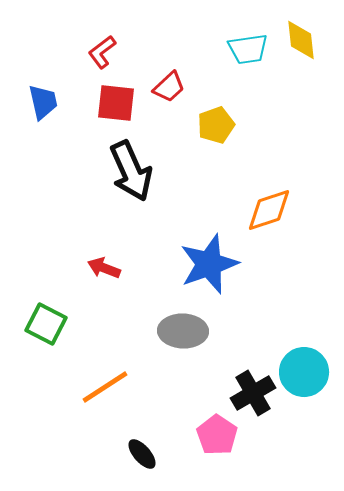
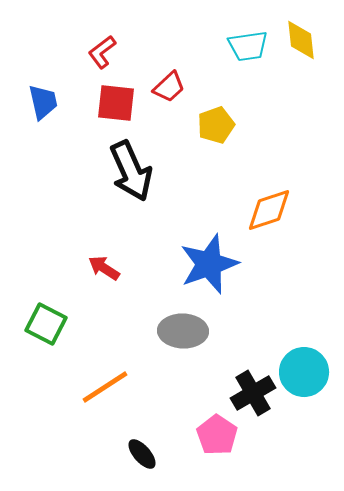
cyan trapezoid: moved 3 px up
red arrow: rotated 12 degrees clockwise
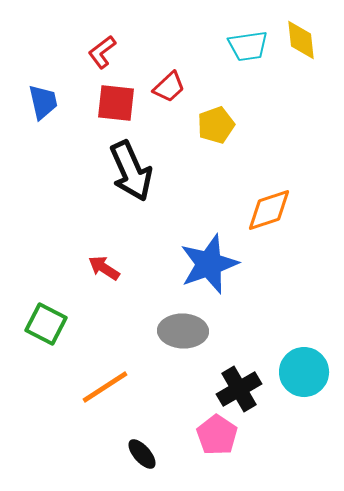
black cross: moved 14 px left, 4 px up
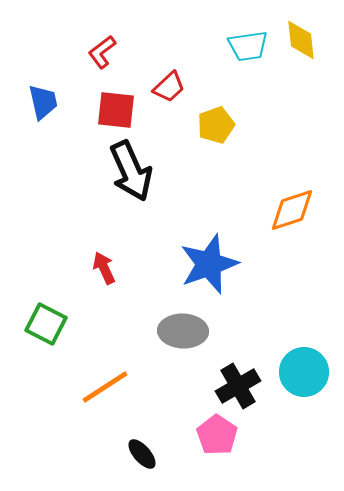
red square: moved 7 px down
orange diamond: moved 23 px right
red arrow: rotated 32 degrees clockwise
black cross: moved 1 px left, 3 px up
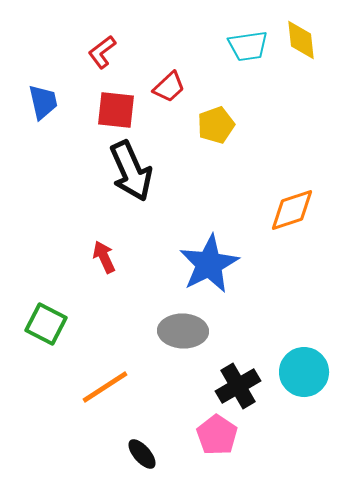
blue star: rotated 8 degrees counterclockwise
red arrow: moved 11 px up
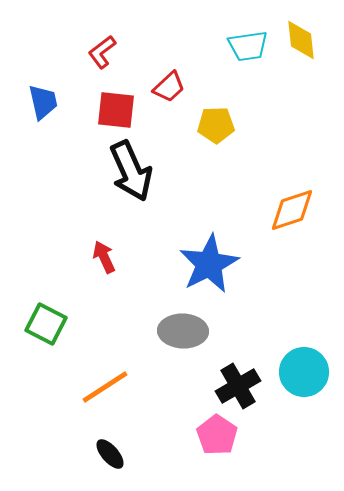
yellow pentagon: rotated 18 degrees clockwise
black ellipse: moved 32 px left
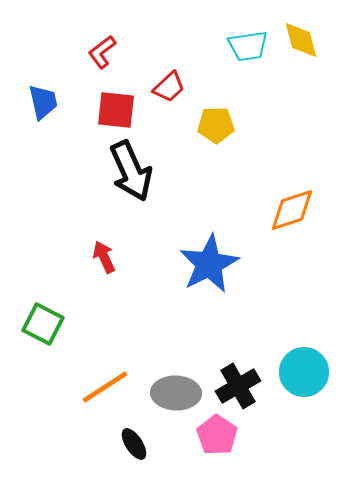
yellow diamond: rotated 9 degrees counterclockwise
green square: moved 3 px left
gray ellipse: moved 7 px left, 62 px down
black ellipse: moved 24 px right, 10 px up; rotated 8 degrees clockwise
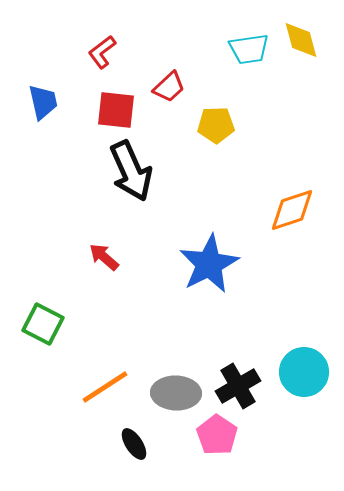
cyan trapezoid: moved 1 px right, 3 px down
red arrow: rotated 24 degrees counterclockwise
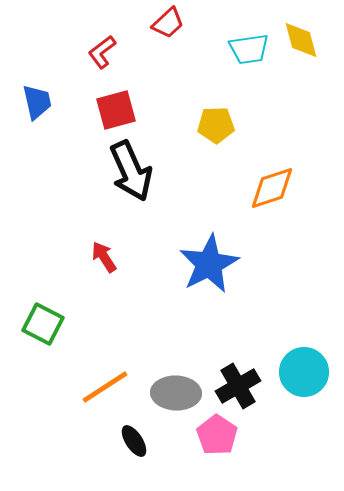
red trapezoid: moved 1 px left, 64 px up
blue trapezoid: moved 6 px left
red square: rotated 21 degrees counterclockwise
orange diamond: moved 20 px left, 22 px up
red arrow: rotated 16 degrees clockwise
black ellipse: moved 3 px up
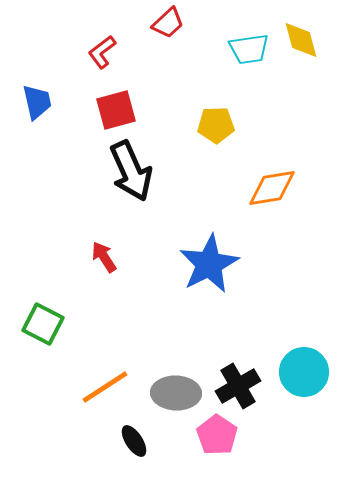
orange diamond: rotated 9 degrees clockwise
